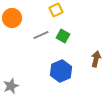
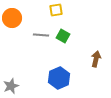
yellow square: rotated 16 degrees clockwise
gray line: rotated 28 degrees clockwise
blue hexagon: moved 2 px left, 7 px down
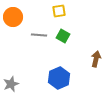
yellow square: moved 3 px right, 1 px down
orange circle: moved 1 px right, 1 px up
gray line: moved 2 px left
gray star: moved 2 px up
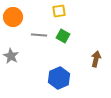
gray star: moved 28 px up; rotated 21 degrees counterclockwise
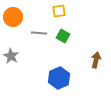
gray line: moved 2 px up
brown arrow: moved 1 px down
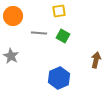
orange circle: moved 1 px up
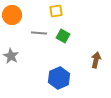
yellow square: moved 3 px left
orange circle: moved 1 px left, 1 px up
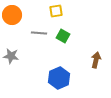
gray star: rotated 21 degrees counterclockwise
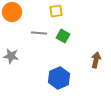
orange circle: moved 3 px up
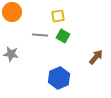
yellow square: moved 2 px right, 5 px down
gray line: moved 1 px right, 2 px down
gray star: moved 2 px up
brown arrow: moved 3 px up; rotated 28 degrees clockwise
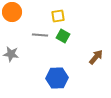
blue hexagon: moved 2 px left; rotated 20 degrees clockwise
